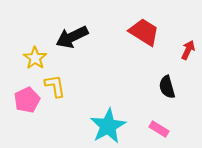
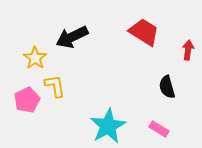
red arrow: rotated 18 degrees counterclockwise
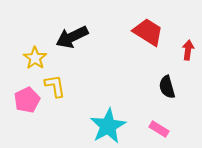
red trapezoid: moved 4 px right
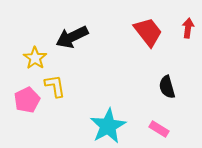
red trapezoid: rotated 20 degrees clockwise
red arrow: moved 22 px up
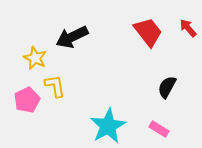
red arrow: rotated 48 degrees counterclockwise
yellow star: rotated 10 degrees counterclockwise
black semicircle: rotated 45 degrees clockwise
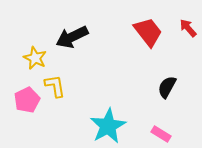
pink rectangle: moved 2 px right, 5 px down
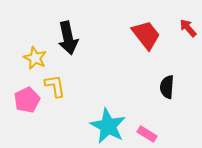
red trapezoid: moved 2 px left, 3 px down
black arrow: moved 4 px left, 1 px down; rotated 76 degrees counterclockwise
black semicircle: rotated 25 degrees counterclockwise
cyan star: rotated 15 degrees counterclockwise
pink rectangle: moved 14 px left
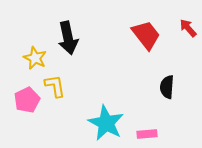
cyan star: moved 2 px left, 3 px up
pink rectangle: rotated 36 degrees counterclockwise
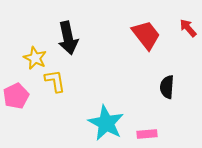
yellow L-shape: moved 5 px up
pink pentagon: moved 11 px left, 4 px up
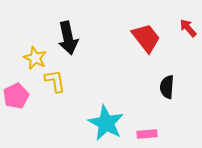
red trapezoid: moved 3 px down
